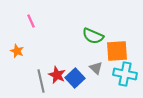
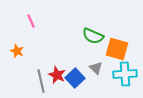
orange square: moved 2 px up; rotated 20 degrees clockwise
cyan cross: rotated 15 degrees counterclockwise
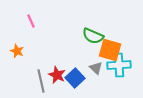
orange square: moved 7 px left, 1 px down
cyan cross: moved 6 px left, 9 px up
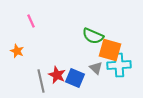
blue square: rotated 24 degrees counterclockwise
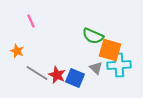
gray line: moved 4 px left, 8 px up; rotated 45 degrees counterclockwise
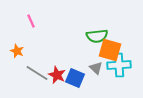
green semicircle: moved 4 px right; rotated 30 degrees counterclockwise
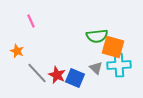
orange square: moved 3 px right, 3 px up
gray line: rotated 15 degrees clockwise
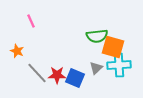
gray triangle: rotated 32 degrees clockwise
red star: rotated 24 degrees counterclockwise
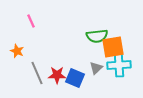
orange square: rotated 25 degrees counterclockwise
gray line: rotated 20 degrees clockwise
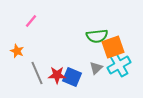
pink line: rotated 64 degrees clockwise
orange square: rotated 10 degrees counterclockwise
cyan cross: rotated 25 degrees counterclockwise
blue square: moved 3 px left, 1 px up
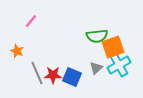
red star: moved 4 px left
